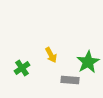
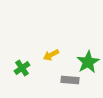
yellow arrow: rotated 91 degrees clockwise
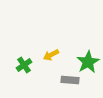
green cross: moved 2 px right, 3 px up
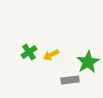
green cross: moved 5 px right, 13 px up
gray rectangle: rotated 12 degrees counterclockwise
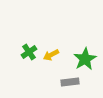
green star: moved 3 px left, 3 px up
gray rectangle: moved 2 px down
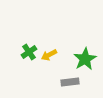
yellow arrow: moved 2 px left
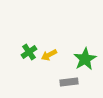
gray rectangle: moved 1 px left
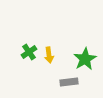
yellow arrow: rotated 70 degrees counterclockwise
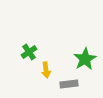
yellow arrow: moved 3 px left, 15 px down
gray rectangle: moved 2 px down
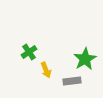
yellow arrow: rotated 14 degrees counterclockwise
gray rectangle: moved 3 px right, 3 px up
